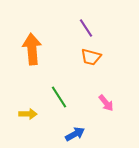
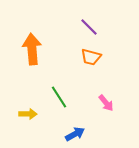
purple line: moved 3 px right, 1 px up; rotated 12 degrees counterclockwise
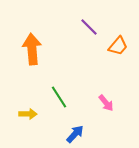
orange trapezoid: moved 27 px right, 11 px up; rotated 65 degrees counterclockwise
blue arrow: rotated 18 degrees counterclockwise
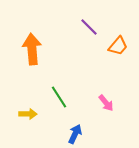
blue arrow: rotated 18 degrees counterclockwise
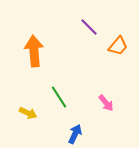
orange arrow: moved 2 px right, 2 px down
yellow arrow: moved 1 px up; rotated 24 degrees clockwise
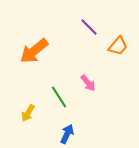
orange arrow: rotated 124 degrees counterclockwise
pink arrow: moved 18 px left, 20 px up
yellow arrow: rotated 96 degrees clockwise
blue arrow: moved 8 px left
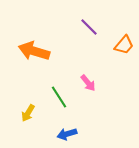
orange trapezoid: moved 6 px right, 1 px up
orange arrow: rotated 56 degrees clockwise
blue arrow: rotated 132 degrees counterclockwise
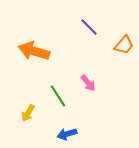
green line: moved 1 px left, 1 px up
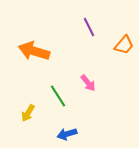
purple line: rotated 18 degrees clockwise
